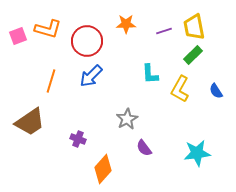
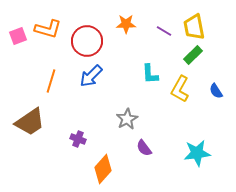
purple line: rotated 49 degrees clockwise
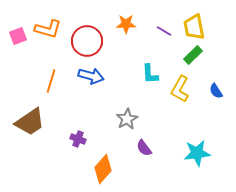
blue arrow: rotated 120 degrees counterclockwise
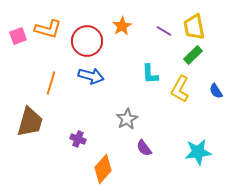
orange star: moved 4 px left, 2 px down; rotated 30 degrees counterclockwise
orange line: moved 2 px down
brown trapezoid: rotated 40 degrees counterclockwise
cyan star: moved 1 px right, 1 px up
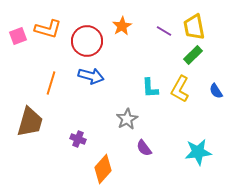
cyan L-shape: moved 14 px down
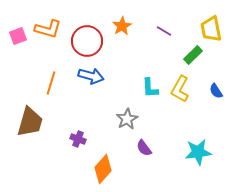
yellow trapezoid: moved 17 px right, 2 px down
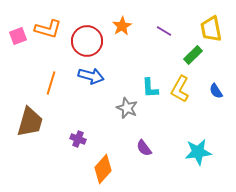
gray star: moved 11 px up; rotated 20 degrees counterclockwise
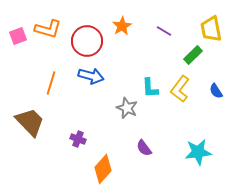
yellow L-shape: rotated 8 degrees clockwise
brown trapezoid: rotated 60 degrees counterclockwise
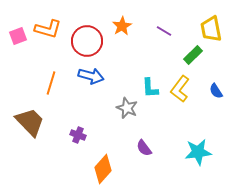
purple cross: moved 4 px up
